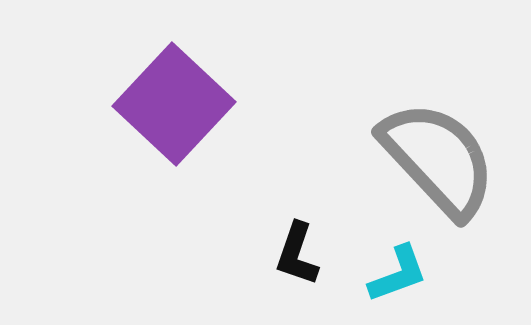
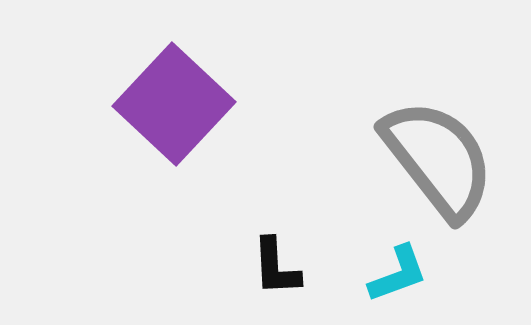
gray semicircle: rotated 5 degrees clockwise
black L-shape: moved 21 px left, 13 px down; rotated 22 degrees counterclockwise
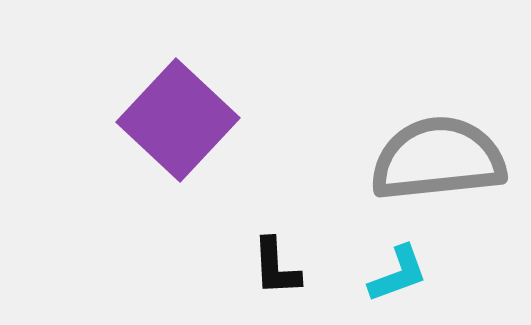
purple square: moved 4 px right, 16 px down
gray semicircle: rotated 58 degrees counterclockwise
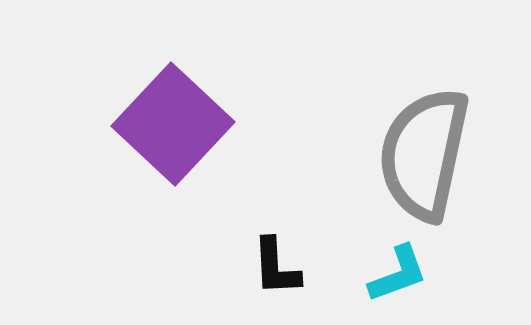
purple square: moved 5 px left, 4 px down
gray semicircle: moved 14 px left, 5 px up; rotated 72 degrees counterclockwise
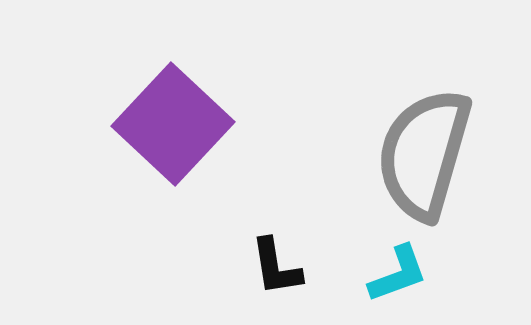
gray semicircle: rotated 4 degrees clockwise
black L-shape: rotated 6 degrees counterclockwise
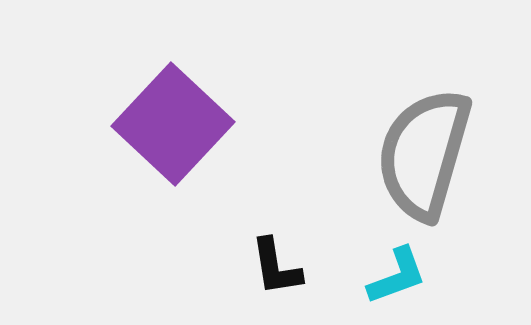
cyan L-shape: moved 1 px left, 2 px down
